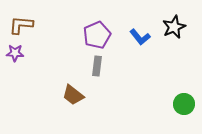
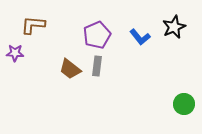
brown L-shape: moved 12 px right
brown trapezoid: moved 3 px left, 26 px up
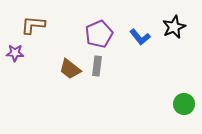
purple pentagon: moved 2 px right, 1 px up
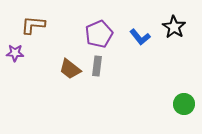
black star: rotated 15 degrees counterclockwise
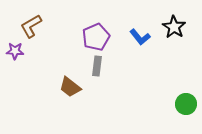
brown L-shape: moved 2 px left, 1 px down; rotated 35 degrees counterclockwise
purple pentagon: moved 3 px left, 3 px down
purple star: moved 2 px up
brown trapezoid: moved 18 px down
green circle: moved 2 px right
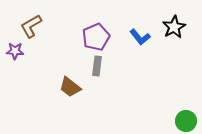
black star: rotated 10 degrees clockwise
green circle: moved 17 px down
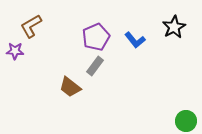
blue L-shape: moved 5 px left, 3 px down
gray rectangle: moved 2 px left; rotated 30 degrees clockwise
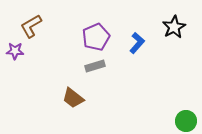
blue L-shape: moved 2 px right, 3 px down; rotated 100 degrees counterclockwise
gray rectangle: rotated 36 degrees clockwise
brown trapezoid: moved 3 px right, 11 px down
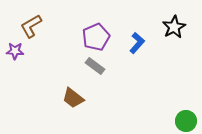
gray rectangle: rotated 54 degrees clockwise
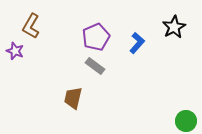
brown L-shape: rotated 30 degrees counterclockwise
purple star: rotated 18 degrees clockwise
brown trapezoid: rotated 65 degrees clockwise
